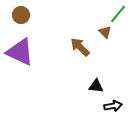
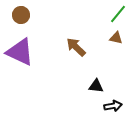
brown triangle: moved 11 px right, 6 px down; rotated 32 degrees counterclockwise
brown arrow: moved 4 px left
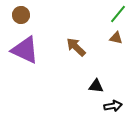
purple triangle: moved 5 px right, 2 px up
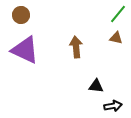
brown arrow: rotated 40 degrees clockwise
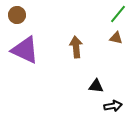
brown circle: moved 4 px left
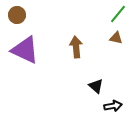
black triangle: rotated 35 degrees clockwise
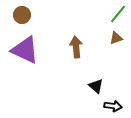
brown circle: moved 5 px right
brown triangle: rotated 32 degrees counterclockwise
black arrow: rotated 18 degrees clockwise
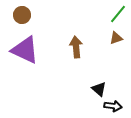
black triangle: moved 3 px right, 3 px down
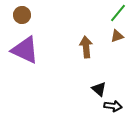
green line: moved 1 px up
brown triangle: moved 1 px right, 2 px up
brown arrow: moved 10 px right
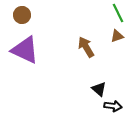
green line: rotated 66 degrees counterclockwise
brown arrow: rotated 25 degrees counterclockwise
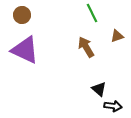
green line: moved 26 px left
